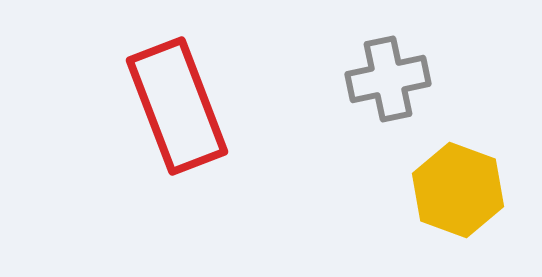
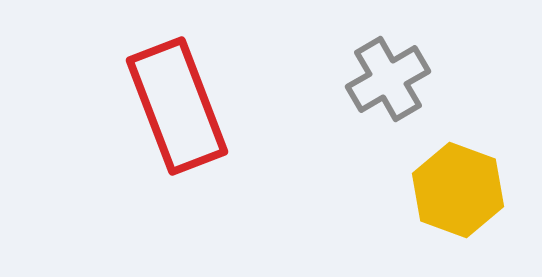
gray cross: rotated 18 degrees counterclockwise
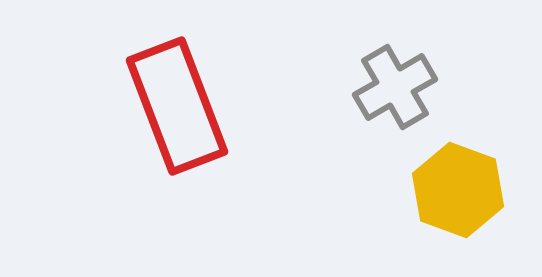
gray cross: moved 7 px right, 8 px down
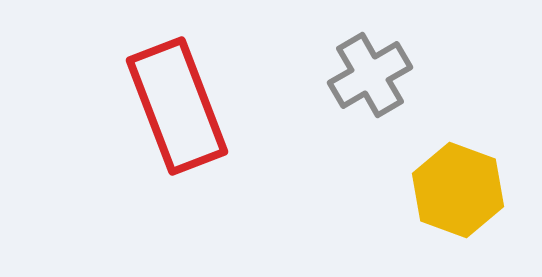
gray cross: moved 25 px left, 12 px up
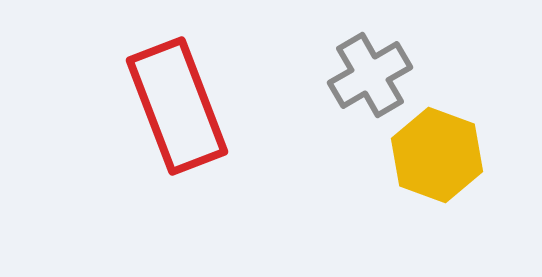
yellow hexagon: moved 21 px left, 35 px up
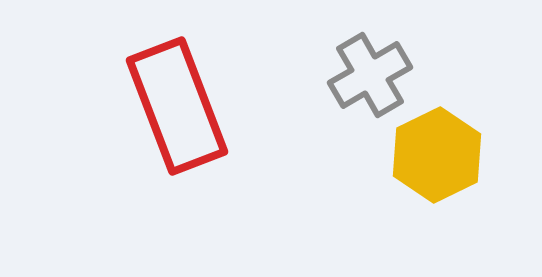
yellow hexagon: rotated 14 degrees clockwise
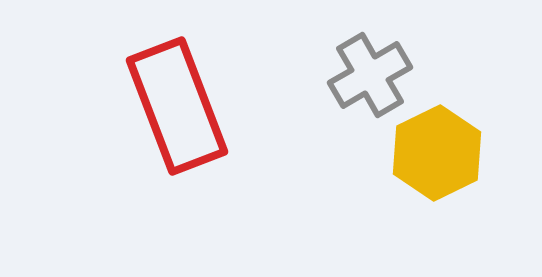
yellow hexagon: moved 2 px up
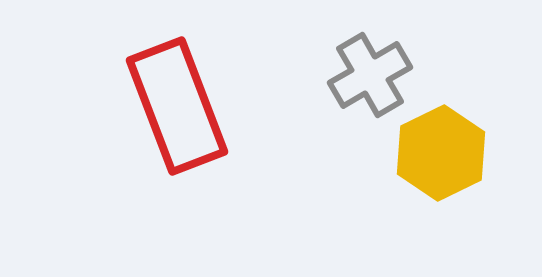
yellow hexagon: moved 4 px right
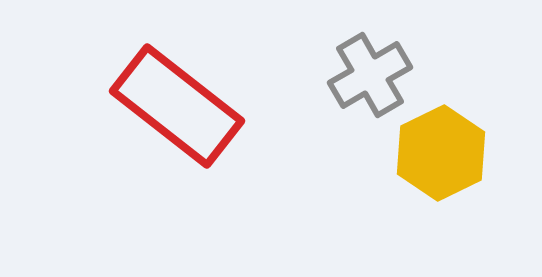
red rectangle: rotated 31 degrees counterclockwise
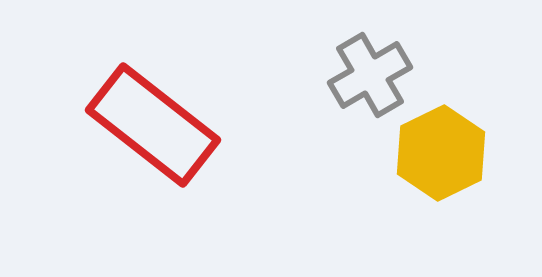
red rectangle: moved 24 px left, 19 px down
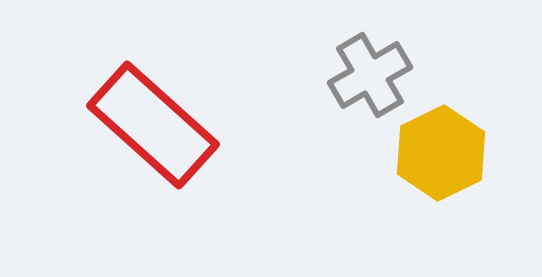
red rectangle: rotated 4 degrees clockwise
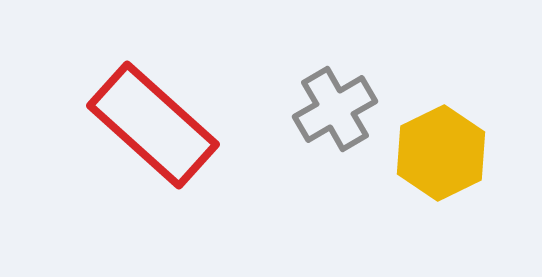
gray cross: moved 35 px left, 34 px down
